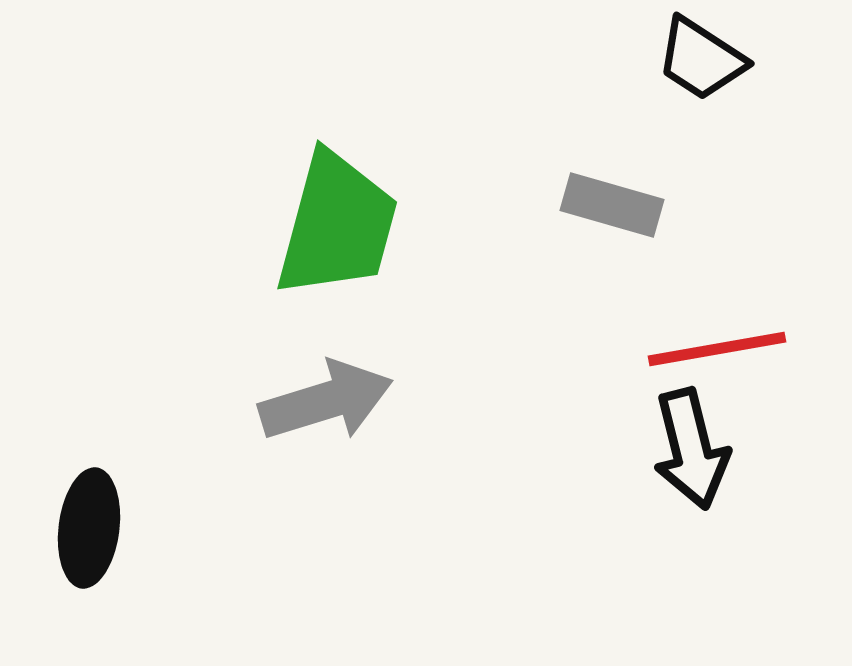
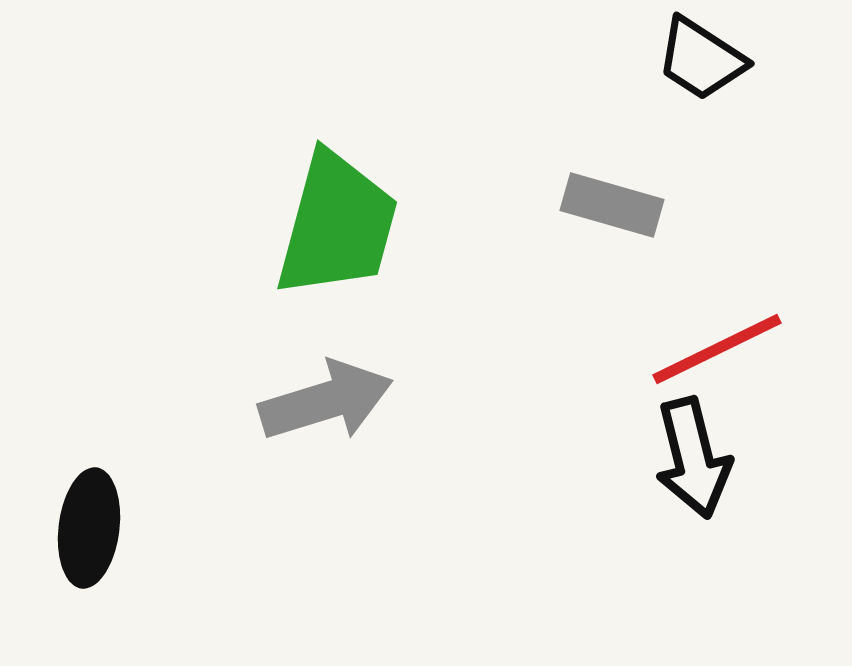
red line: rotated 16 degrees counterclockwise
black arrow: moved 2 px right, 9 px down
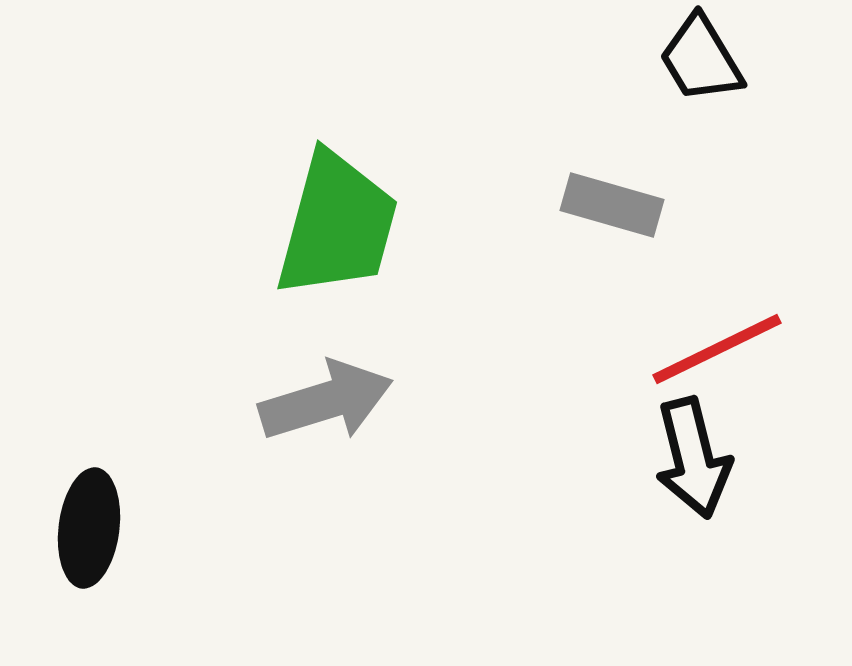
black trapezoid: rotated 26 degrees clockwise
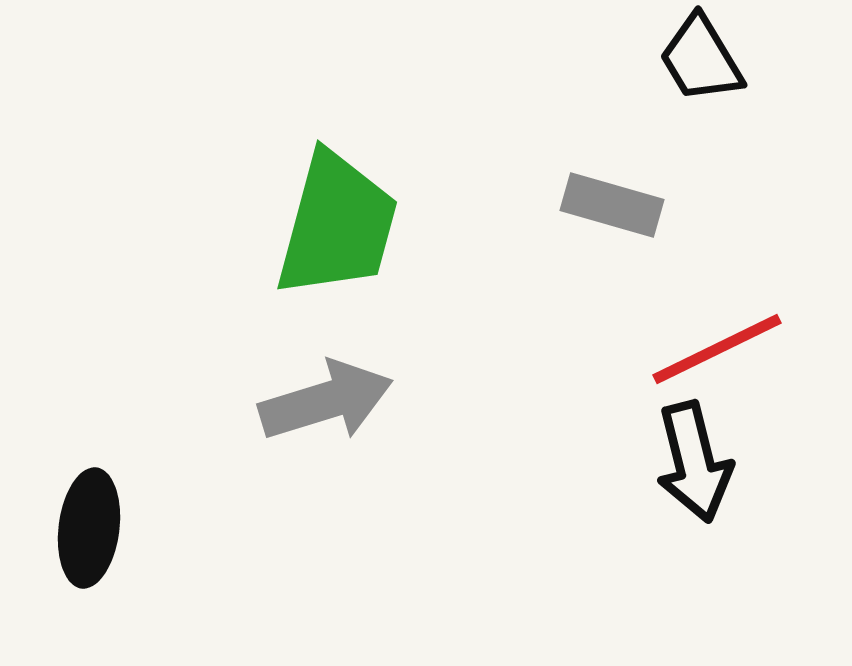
black arrow: moved 1 px right, 4 px down
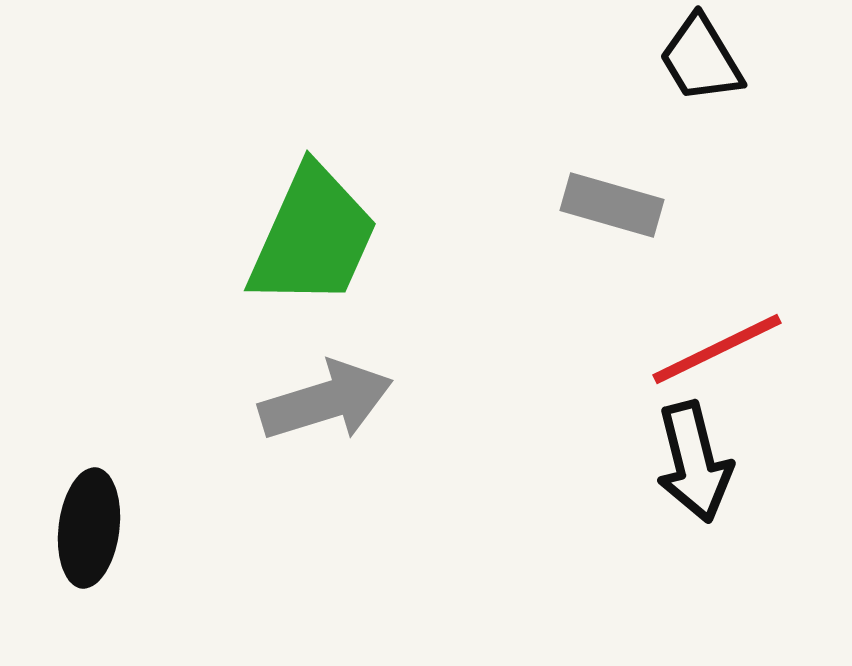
green trapezoid: moved 24 px left, 12 px down; rotated 9 degrees clockwise
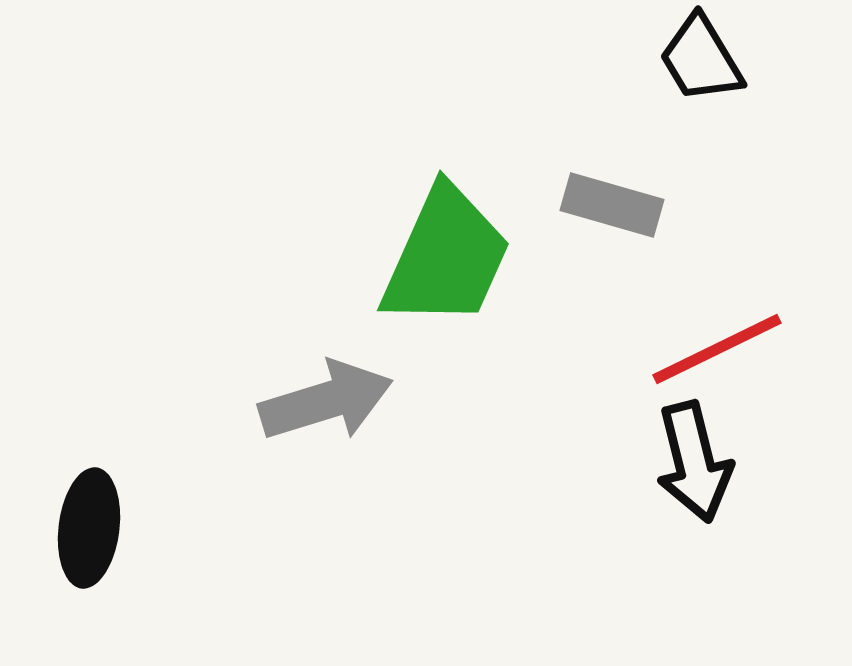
green trapezoid: moved 133 px right, 20 px down
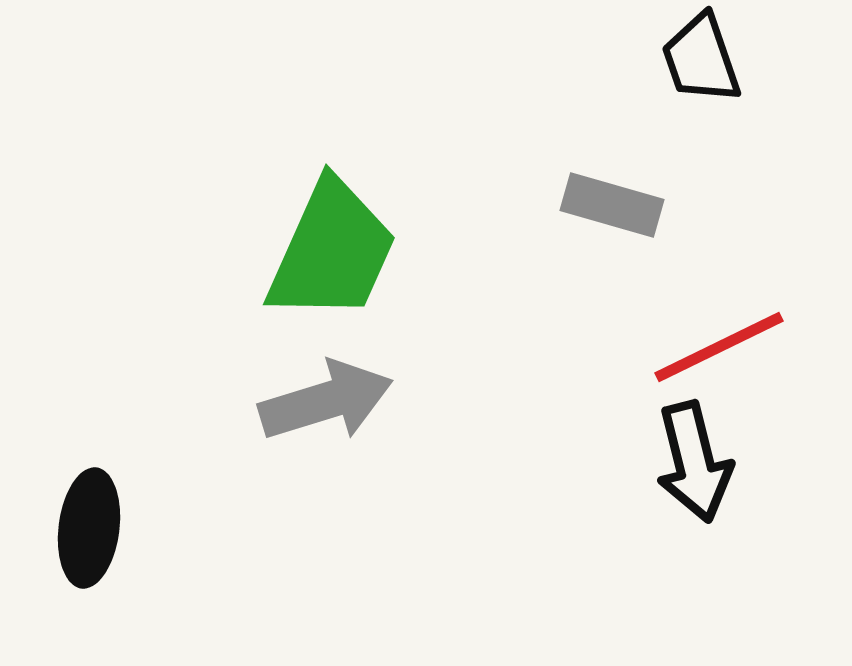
black trapezoid: rotated 12 degrees clockwise
green trapezoid: moved 114 px left, 6 px up
red line: moved 2 px right, 2 px up
